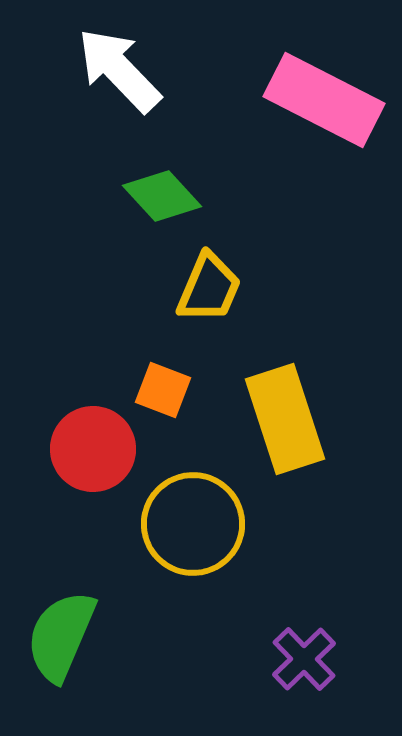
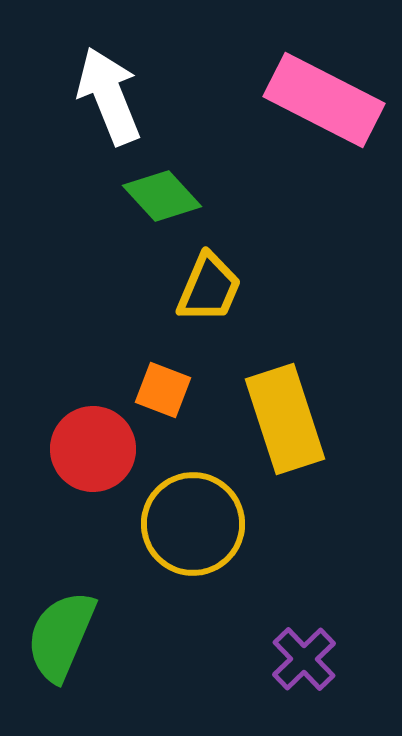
white arrow: moved 10 px left, 26 px down; rotated 22 degrees clockwise
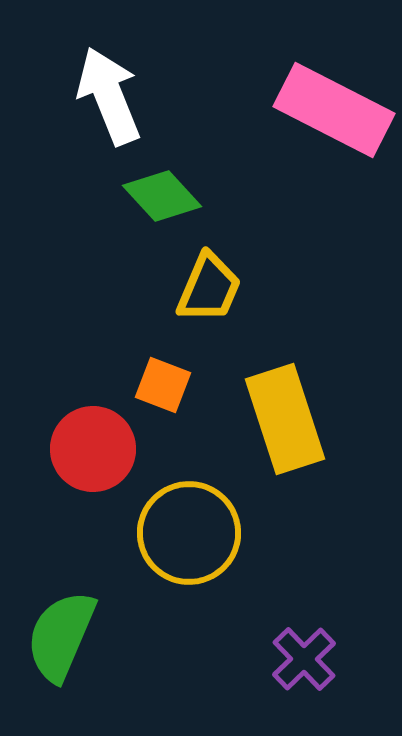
pink rectangle: moved 10 px right, 10 px down
orange square: moved 5 px up
yellow circle: moved 4 px left, 9 px down
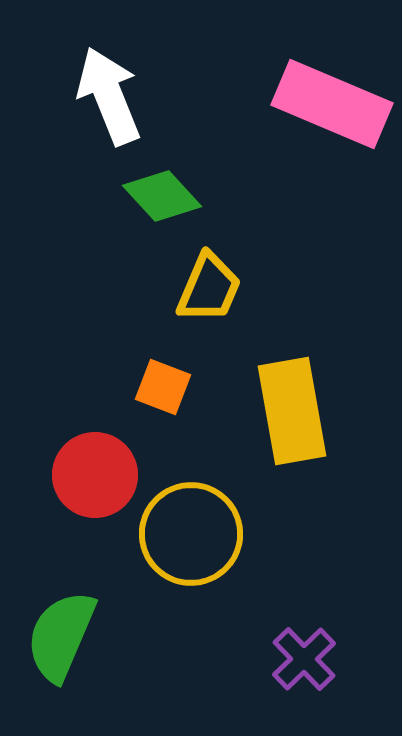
pink rectangle: moved 2 px left, 6 px up; rotated 4 degrees counterclockwise
orange square: moved 2 px down
yellow rectangle: moved 7 px right, 8 px up; rotated 8 degrees clockwise
red circle: moved 2 px right, 26 px down
yellow circle: moved 2 px right, 1 px down
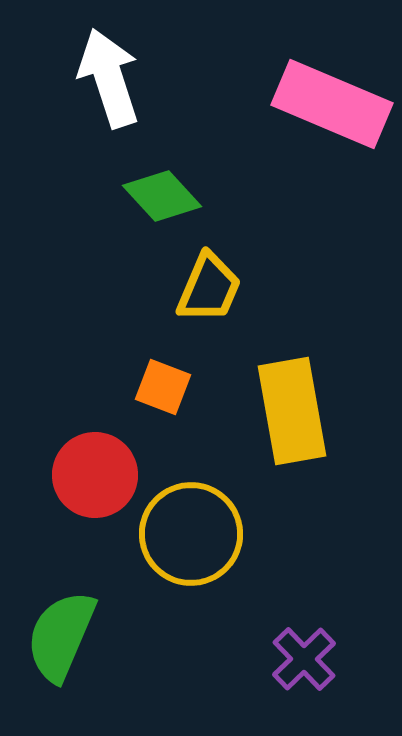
white arrow: moved 18 px up; rotated 4 degrees clockwise
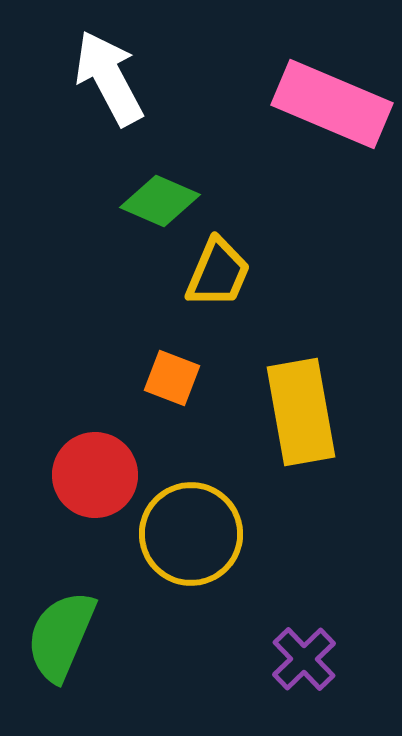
white arrow: rotated 10 degrees counterclockwise
green diamond: moved 2 px left, 5 px down; rotated 24 degrees counterclockwise
yellow trapezoid: moved 9 px right, 15 px up
orange square: moved 9 px right, 9 px up
yellow rectangle: moved 9 px right, 1 px down
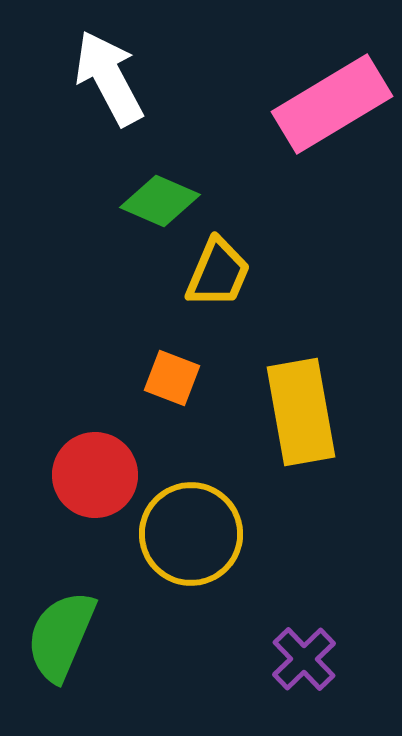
pink rectangle: rotated 54 degrees counterclockwise
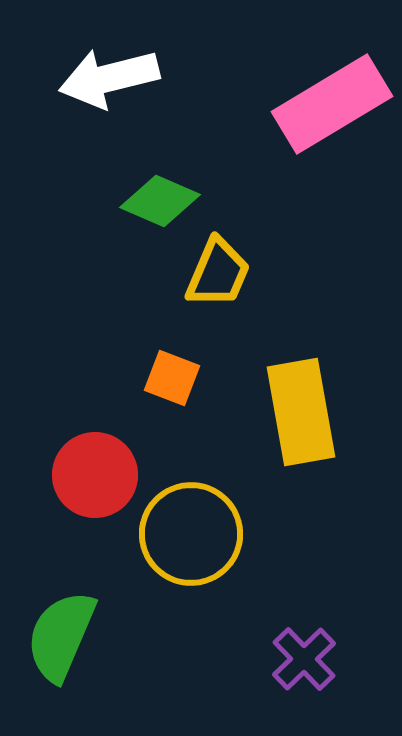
white arrow: rotated 76 degrees counterclockwise
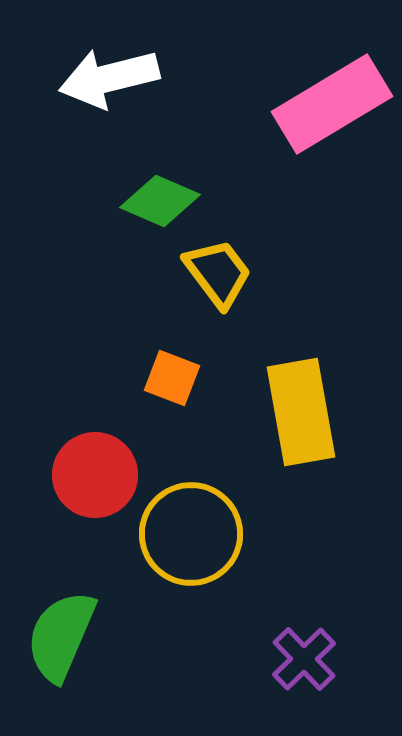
yellow trapezoid: rotated 60 degrees counterclockwise
